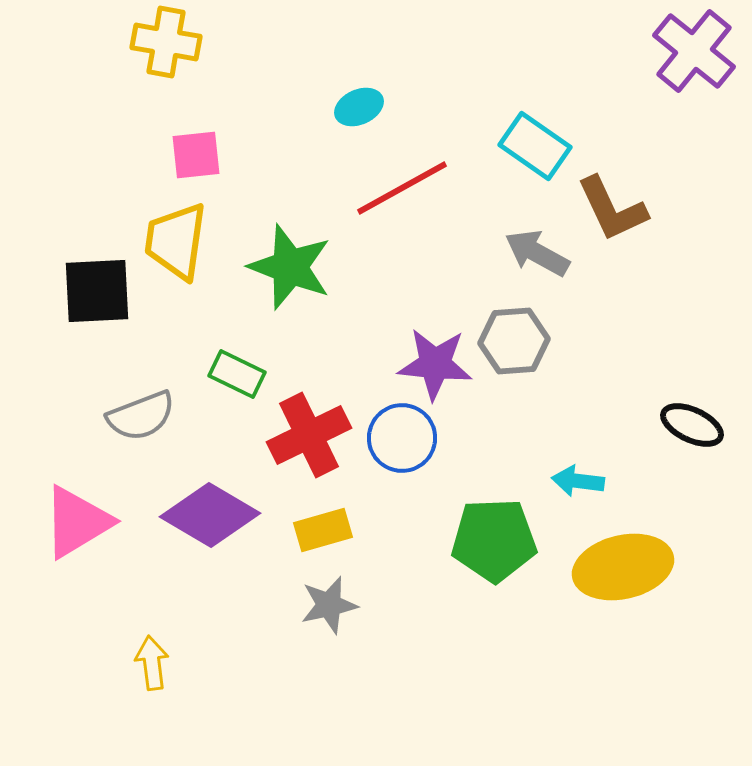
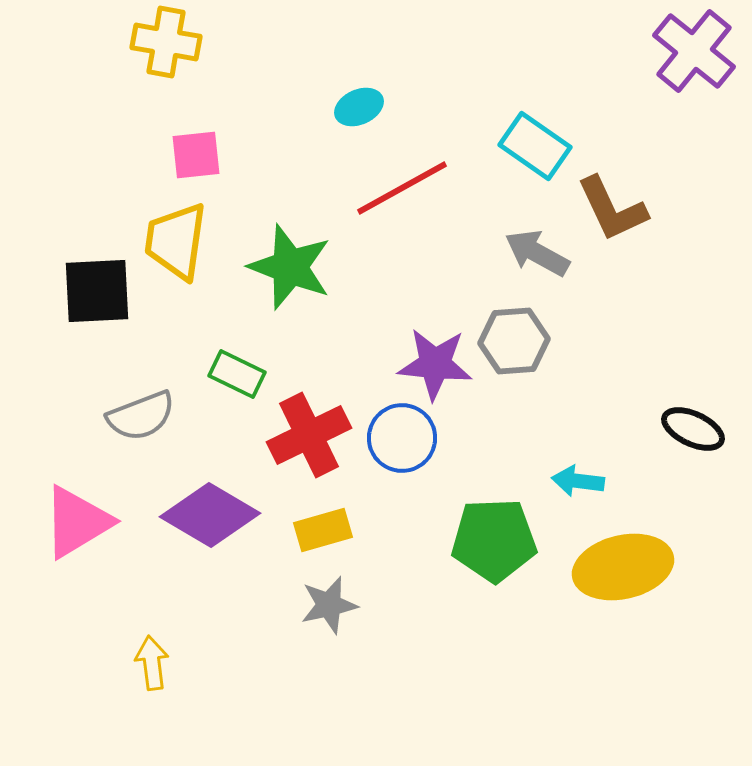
black ellipse: moved 1 px right, 4 px down
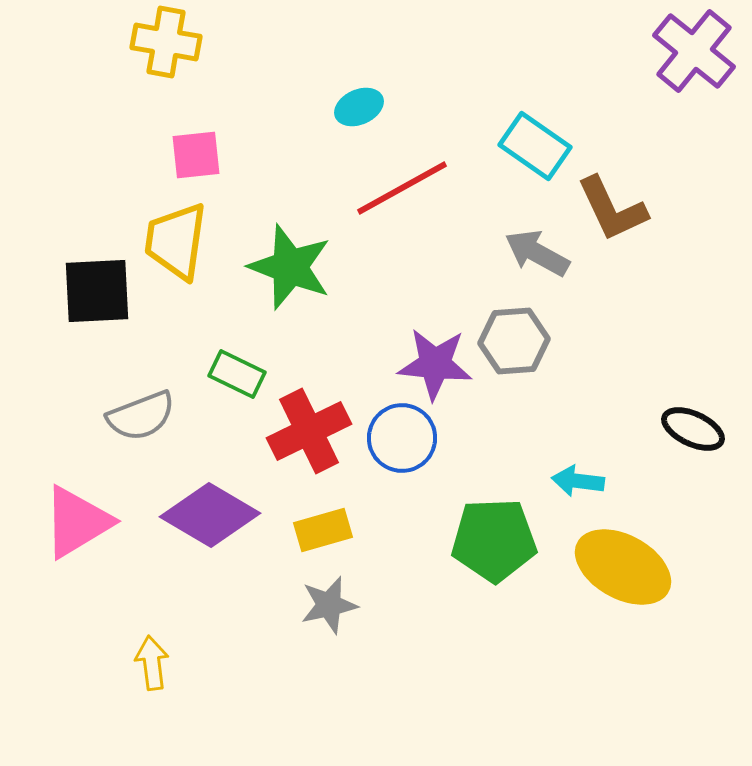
red cross: moved 4 px up
yellow ellipse: rotated 42 degrees clockwise
